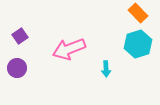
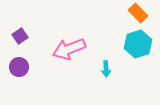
purple circle: moved 2 px right, 1 px up
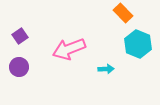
orange rectangle: moved 15 px left
cyan hexagon: rotated 20 degrees counterclockwise
cyan arrow: rotated 91 degrees counterclockwise
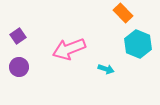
purple square: moved 2 px left
cyan arrow: rotated 21 degrees clockwise
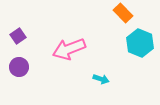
cyan hexagon: moved 2 px right, 1 px up
cyan arrow: moved 5 px left, 10 px down
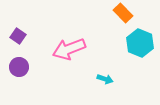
purple square: rotated 21 degrees counterclockwise
cyan arrow: moved 4 px right
